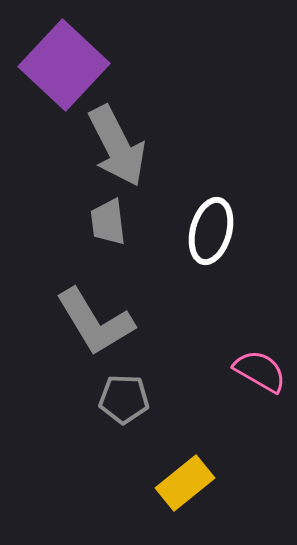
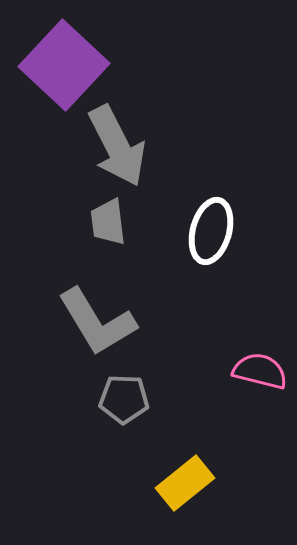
gray L-shape: moved 2 px right
pink semicircle: rotated 16 degrees counterclockwise
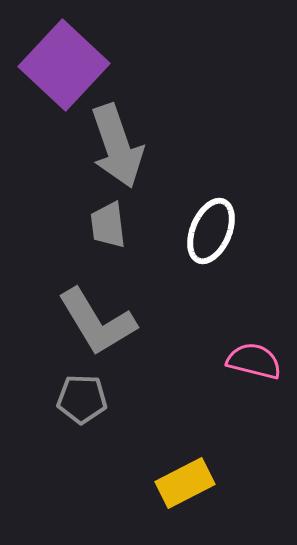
gray arrow: rotated 8 degrees clockwise
gray trapezoid: moved 3 px down
white ellipse: rotated 8 degrees clockwise
pink semicircle: moved 6 px left, 10 px up
gray pentagon: moved 42 px left
yellow rectangle: rotated 12 degrees clockwise
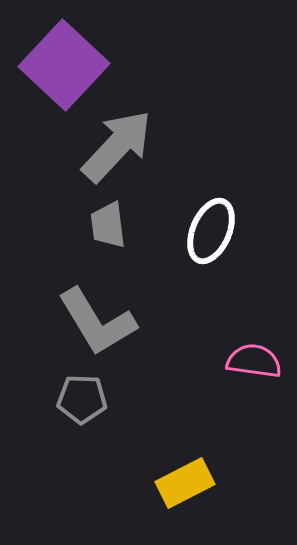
gray arrow: rotated 118 degrees counterclockwise
pink semicircle: rotated 6 degrees counterclockwise
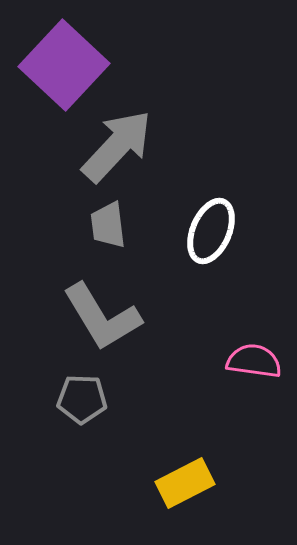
gray L-shape: moved 5 px right, 5 px up
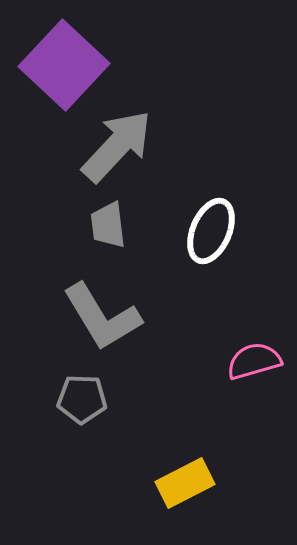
pink semicircle: rotated 24 degrees counterclockwise
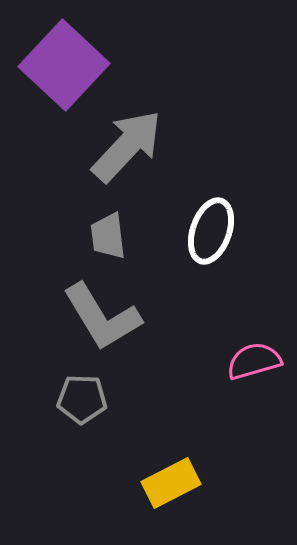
gray arrow: moved 10 px right
gray trapezoid: moved 11 px down
white ellipse: rotated 4 degrees counterclockwise
yellow rectangle: moved 14 px left
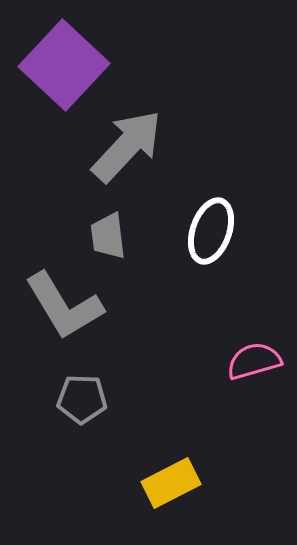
gray L-shape: moved 38 px left, 11 px up
